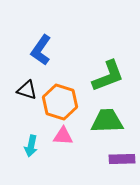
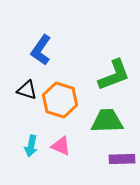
green L-shape: moved 6 px right, 1 px up
orange hexagon: moved 2 px up
pink triangle: moved 2 px left, 10 px down; rotated 20 degrees clockwise
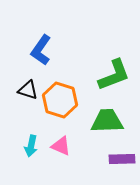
black triangle: moved 1 px right
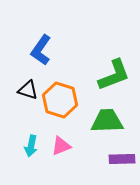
pink triangle: rotated 45 degrees counterclockwise
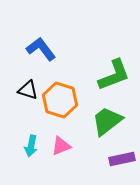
blue L-shape: moved 1 px up; rotated 108 degrees clockwise
green trapezoid: rotated 36 degrees counterclockwise
purple rectangle: rotated 10 degrees counterclockwise
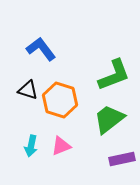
green trapezoid: moved 2 px right, 2 px up
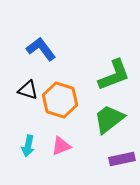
cyan arrow: moved 3 px left
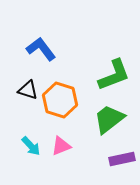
cyan arrow: moved 3 px right; rotated 55 degrees counterclockwise
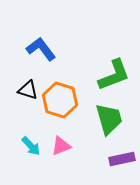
green trapezoid: rotated 112 degrees clockwise
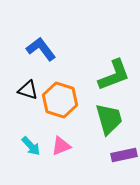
purple rectangle: moved 2 px right, 4 px up
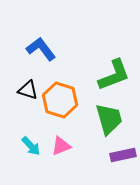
purple rectangle: moved 1 px left
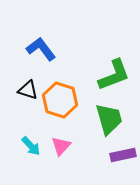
pink triangle: rotated 25 degrees counterclockwise
